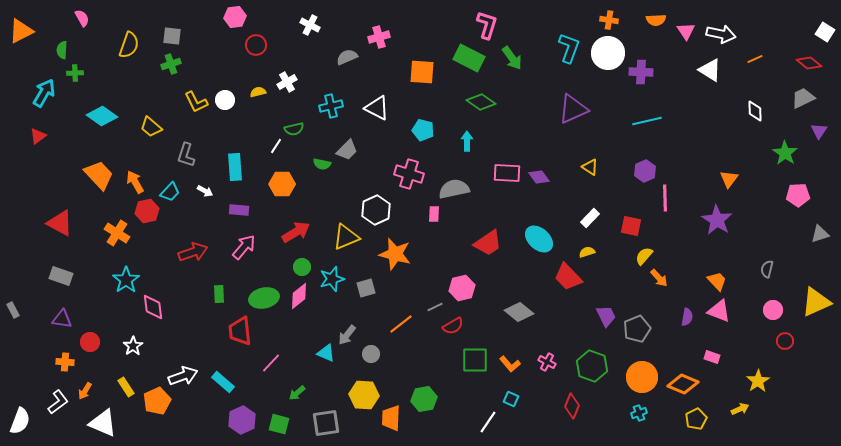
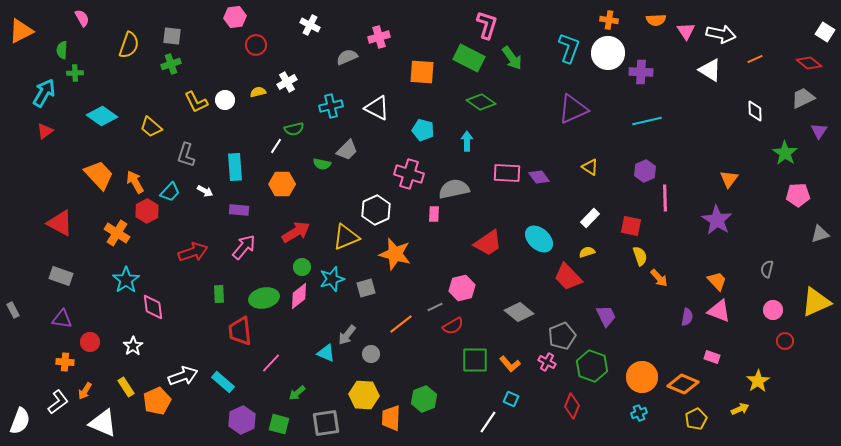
red triangle at (38, 136): moved 7 px right, 5 px up
red hexagon at (147, 211): rotated 15 degrees counterclockwise
yellow semicircle at (644, 256): moved 4 px left; rotated 120 degrees clockwise
gray pentagon at (637, 329): moved 75 px left, 7 px down
green hexagon at (424, 399): rotated 10 degrees counterclockwise
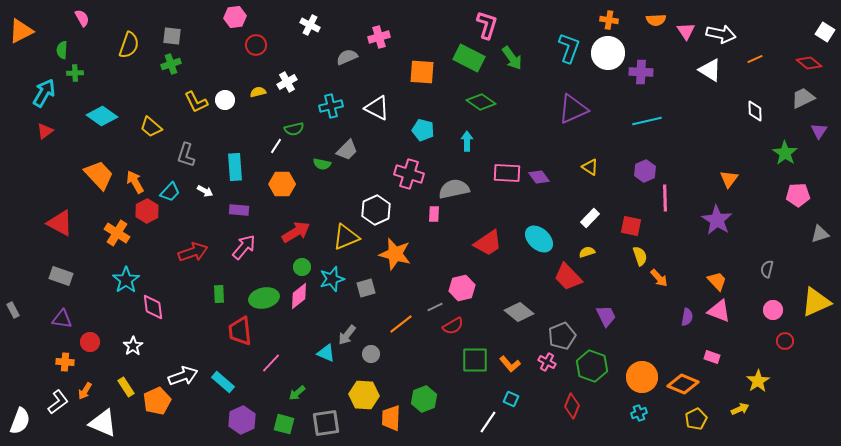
green square at (279, 424): moved 5 px right
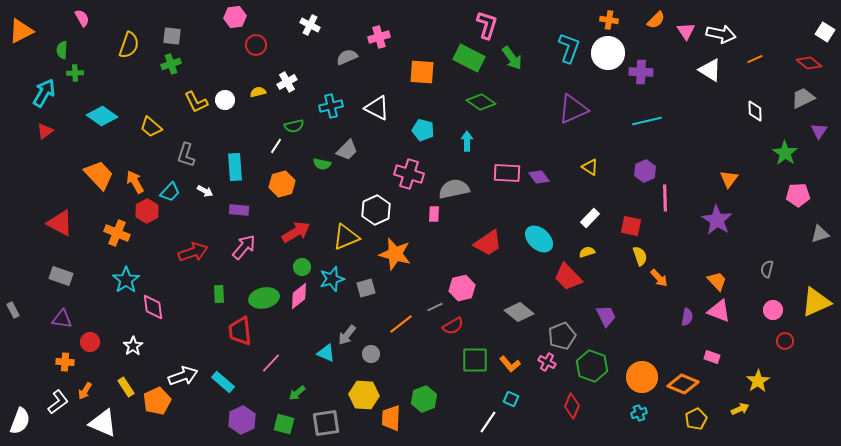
orange semicircle at (656, 20): rotated 42 degrees counterclockwise
green semicircle at (294, 129): moved 3 px up
orange hexagon at (282, 184): rotated 15 degrees counterclockwise
orange cross at (117, 233): rotated 10 degrees counterclockwise
